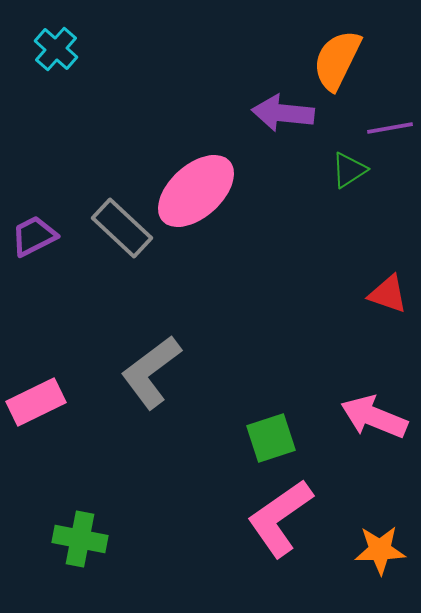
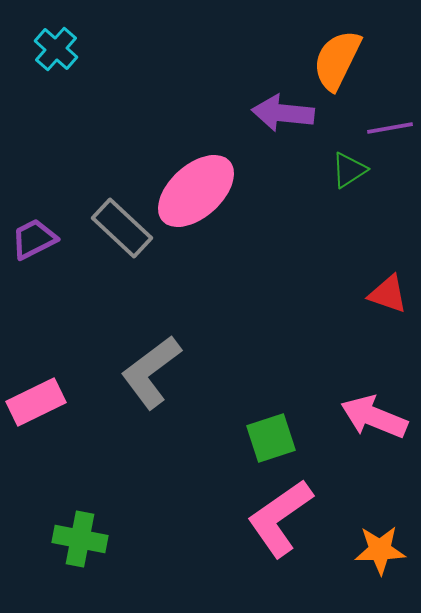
purple trapezoid: moved 3 px down
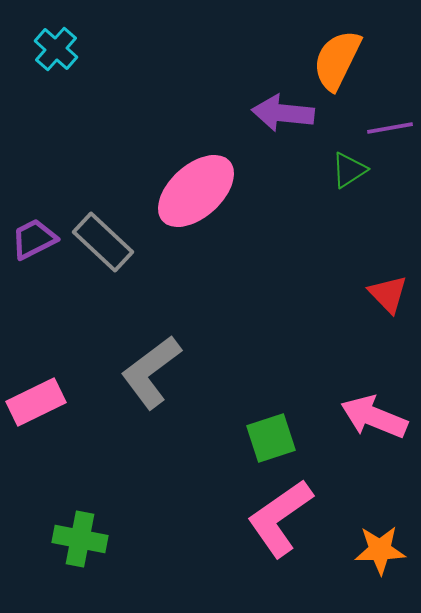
gray rectangle: moved 19 px left, 14 px down
red triangle: rotated 27 degrees clockwise
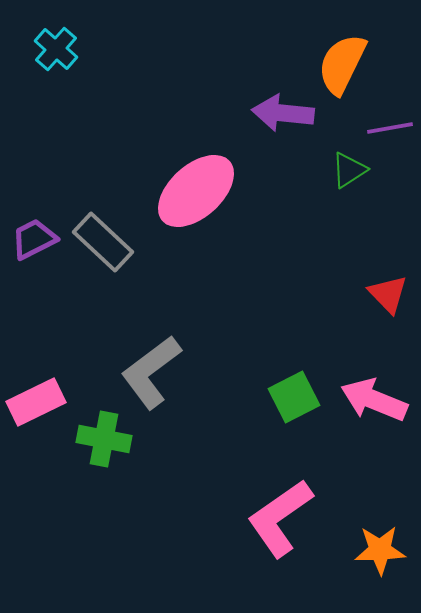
orange semicircle: moved 5 px right, 4 px down
pink arrow: moved 17 px up
green square: moved 23 px right, 41 px up; rotated 9 degrees counterclockwise
green cross: moved 24 px right, 100 px up
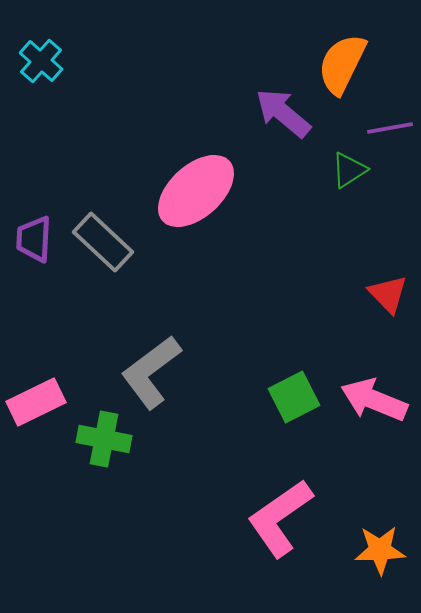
cyan cross: moved 15 px left, 12 px down
purple arrow: rotated 34 degrees clockwise
purple trapezoid: rotated 60 degrees counterclockwise
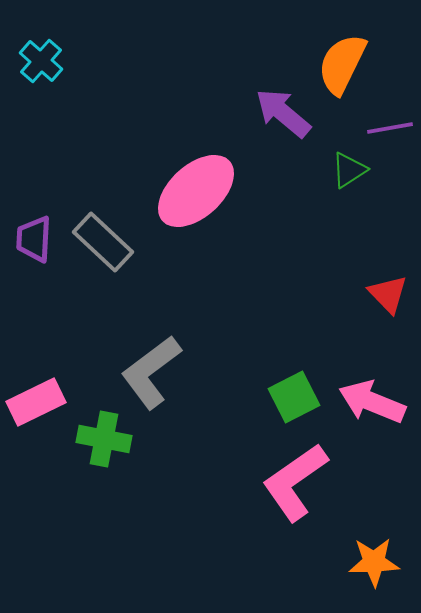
pink arrow: moved 2 px left, 2 px down
pink L-shape: moved 15 px right, 36 px up
orange star: moved 6 px left, 12 px down
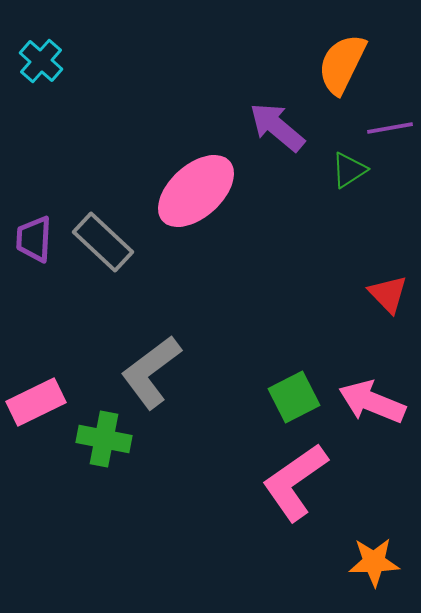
purple arrow: moved 6 px left, 14 px down
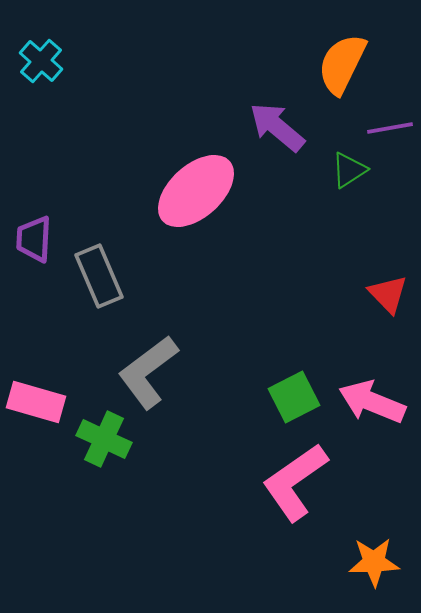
gray rectangle: moved 4 px left, 34 px down; rotated 24 degrees clockwise
gray L-shape: moved 3 px left
pink rectangle: rotated 42 degrees clockwise
green cross: rotated 14 degrees clockwise
